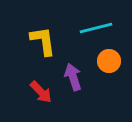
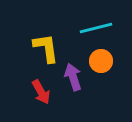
yellow L-shape: moved 3 px right, 7 px down
orange circle: moved 8 px left
red arrow: rotated 15 degrees clockwise
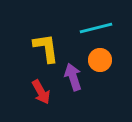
orange circle: moved 1 px left, 1 px up
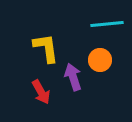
cyan line: moved 11 px right, 4 px up; rotated 8 degrees clockwise
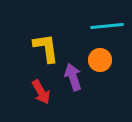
cyan line: moved 2 px down
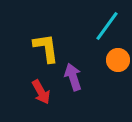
cyan line: rotated 48 degrees counterclockwise
orange circle: moved 18 px right
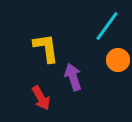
red arrow: moved 6 px down
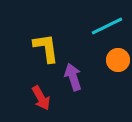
cyan line: rotated 28 degrees clockwise
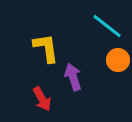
cyan line: rotated 64 degrees clockwise
red arrow: moved 1 px right, 1 px down
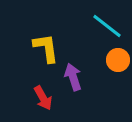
red arrow: moved 1 px right, 1 px up
